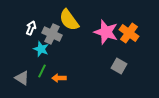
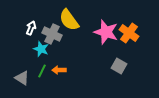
orange arrow: moved 8 px up
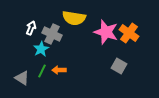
yellow semicircle: moved 5 px right, 2 px up; rotated 45 degrees counterclockwise
cyan star: rotated 21 degrees clockwise
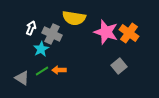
gray square: rotated 21 degrees clockwise
green line: rotated 32 degrees clockwise
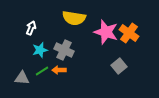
gray cross: moved 12 px right, 16 px down
cyan star: moved 1 px left, 1 px down; rotated 14 degrees clockwise
gray triangle: rotated 28 degrees counterclockwise
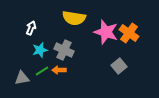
gray triangle: rotated 14 degrees counterclockwise
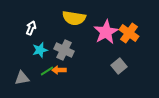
pink star: rotated 25 degrees clockwise
green line: moved 5 px right
